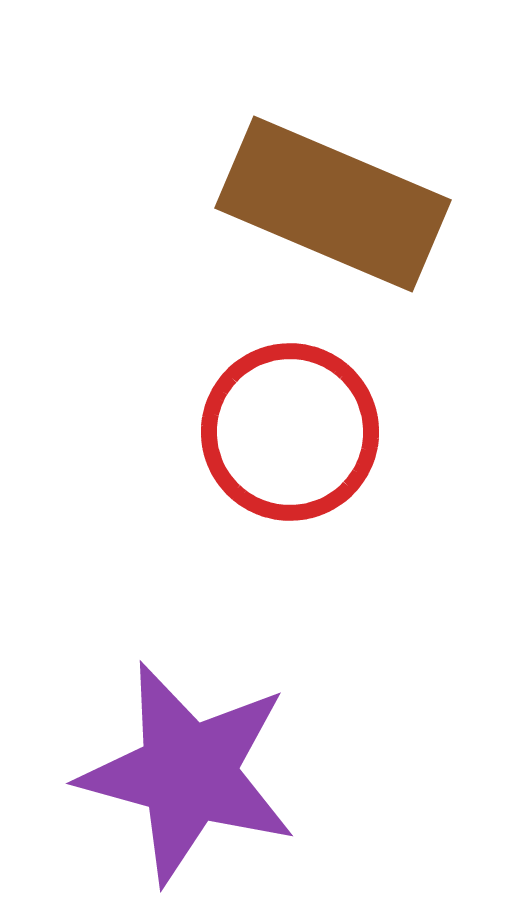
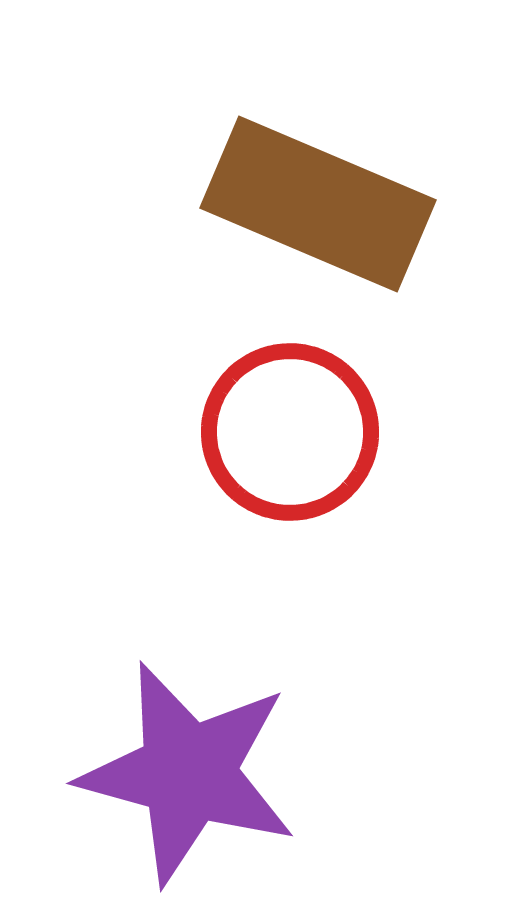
brown rectangle: moved 15 px left
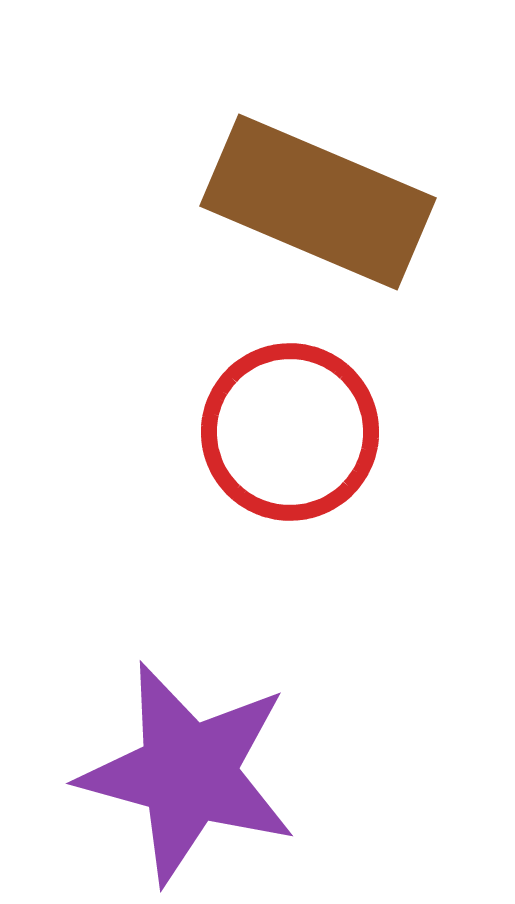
brown rectangle: moved 2 px up
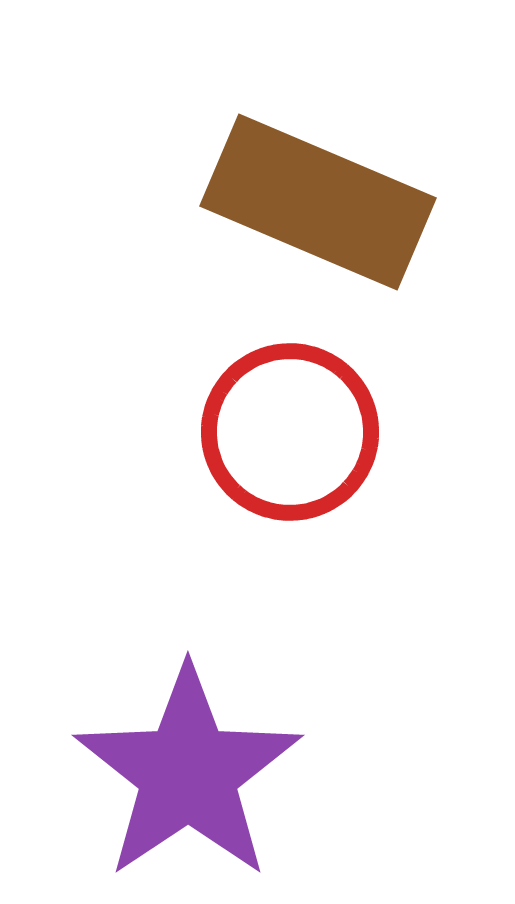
purple star: rotated 23 degrees clockwise
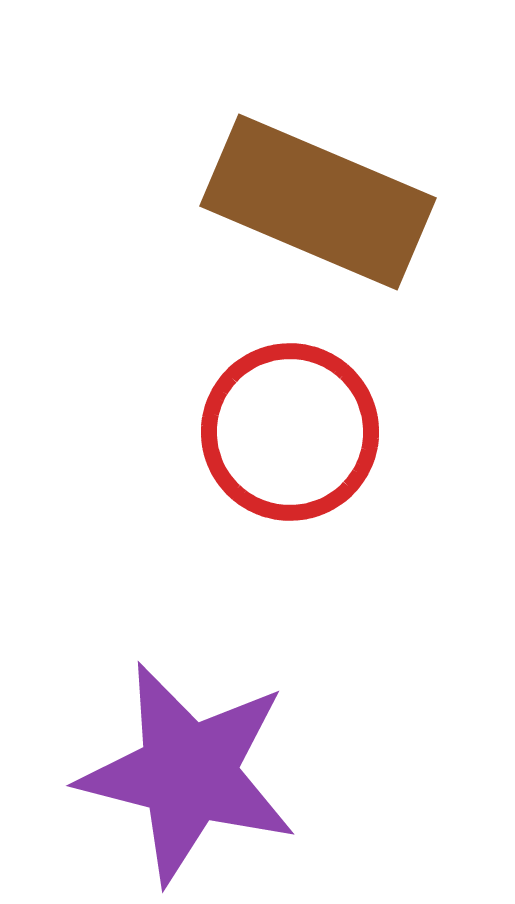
purple star: rotated 24 degrees counterclockwise
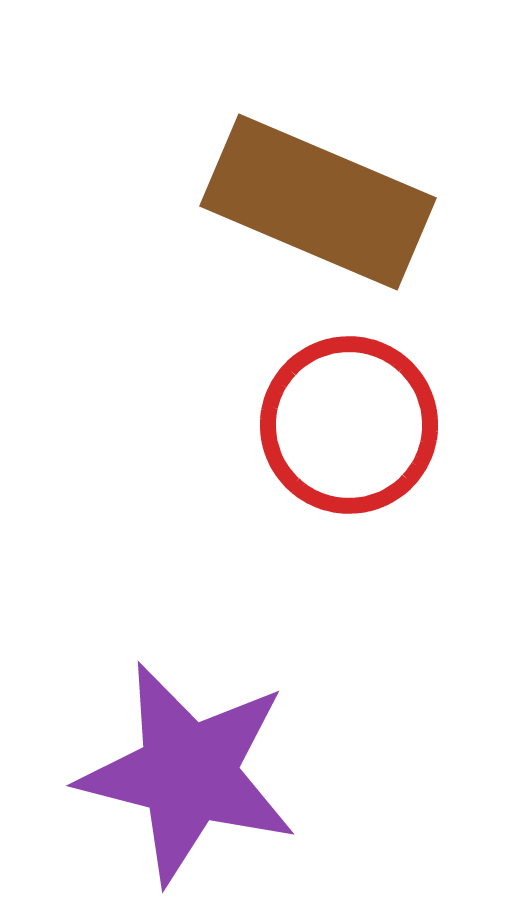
red circle: moved 59 px right, 7 px up
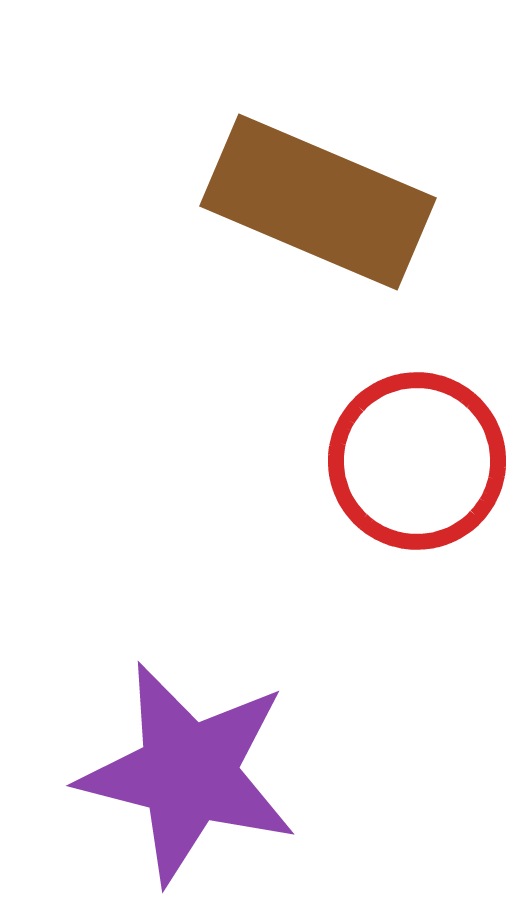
red circle: moved 68 px right, 36 px down
